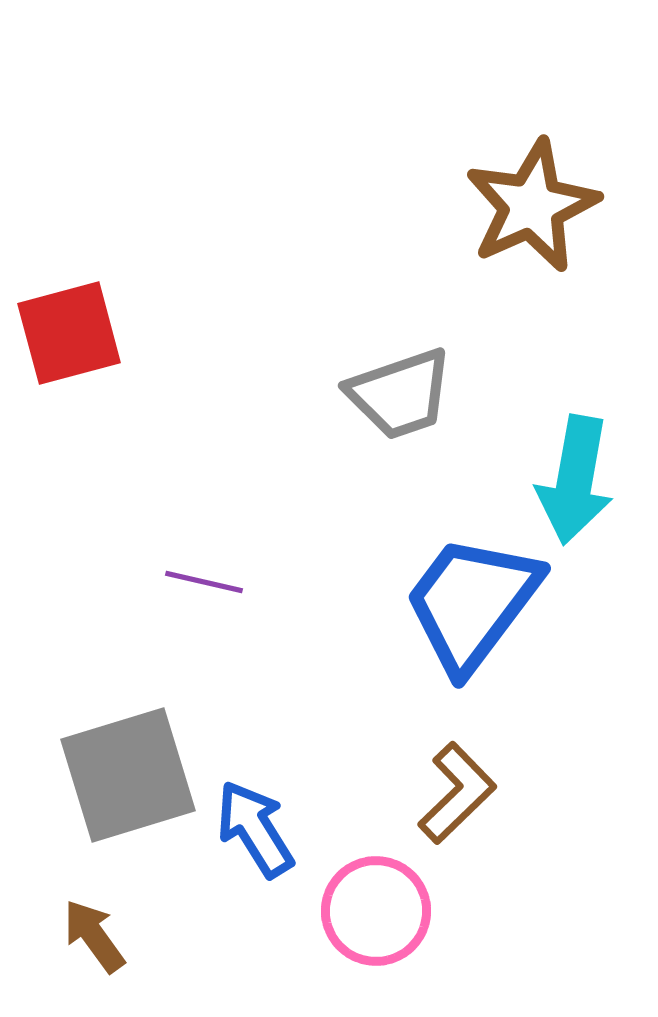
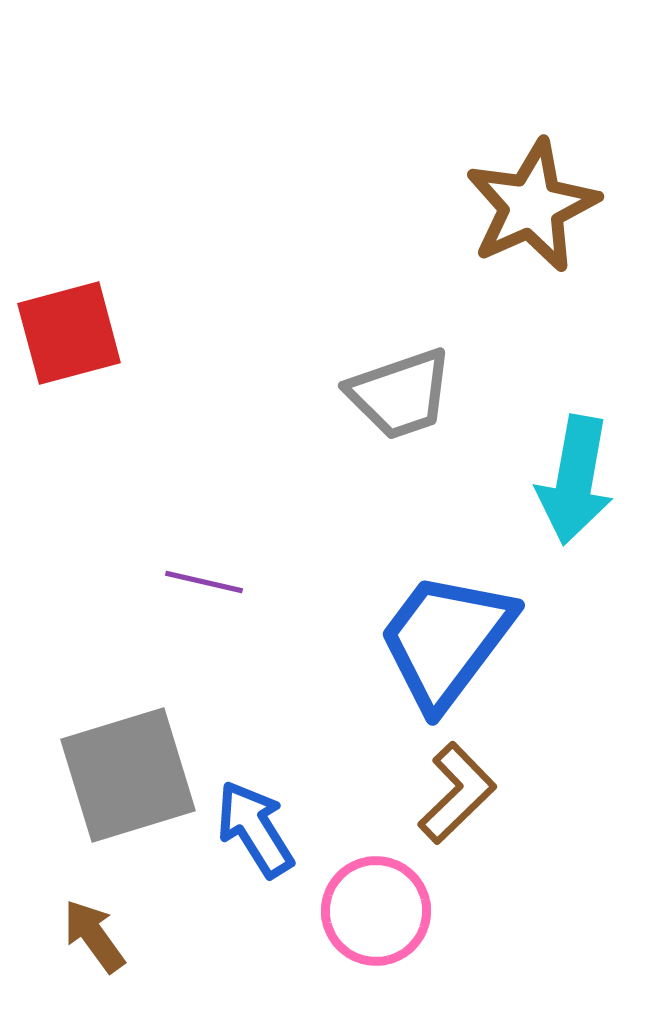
blue trapezoid: moved 26 px left, 37 px down
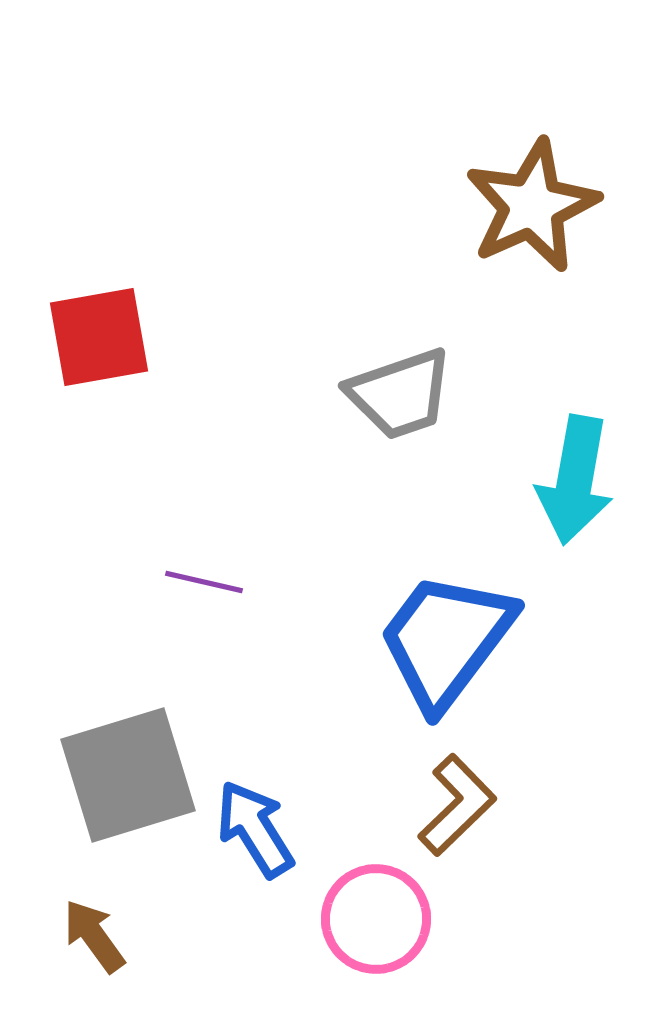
red square: moved 30 px right, 4 px down; rotated 5 degrees clockwise
brown L-shape: moved 12 px down
pink circle: moved 8 px down
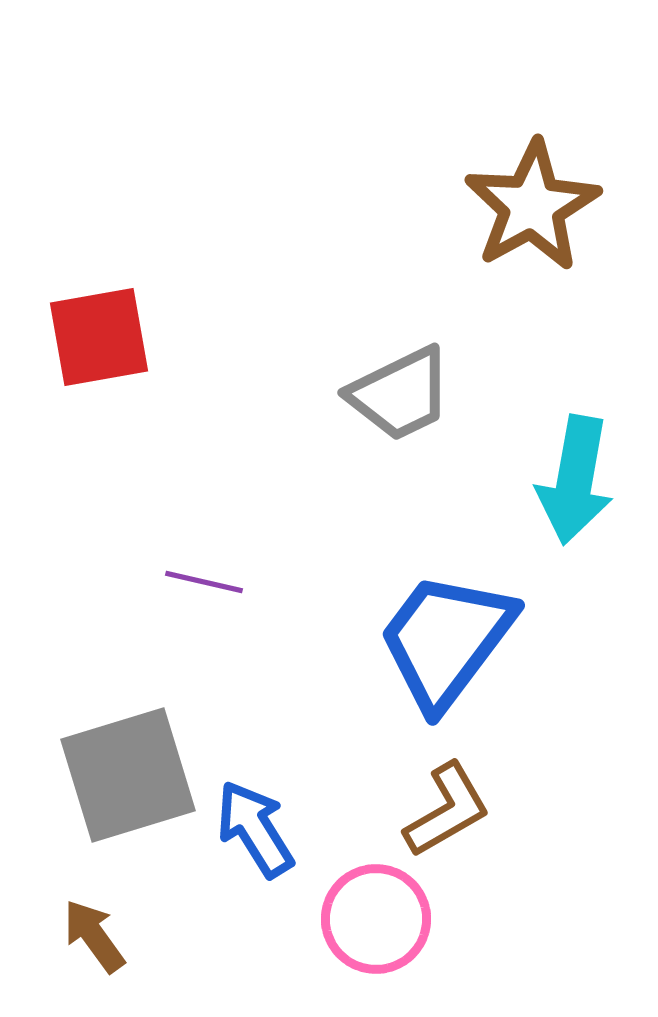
brown star: rotated 5 degrees counterclockwise
gray trapezoid: rotated 7 degrees counterclockwise
brown L-shape: moved 10 px left, 5 px down; rotated 14 degrees clockwise
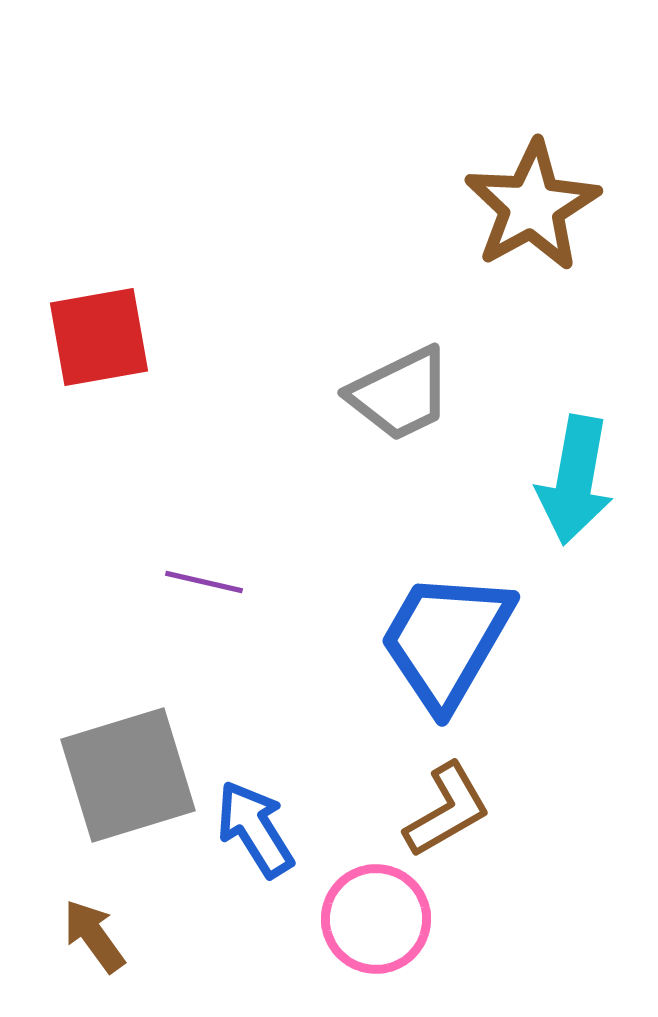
blue trapezoid: rotated 7 degrees counterclockwise
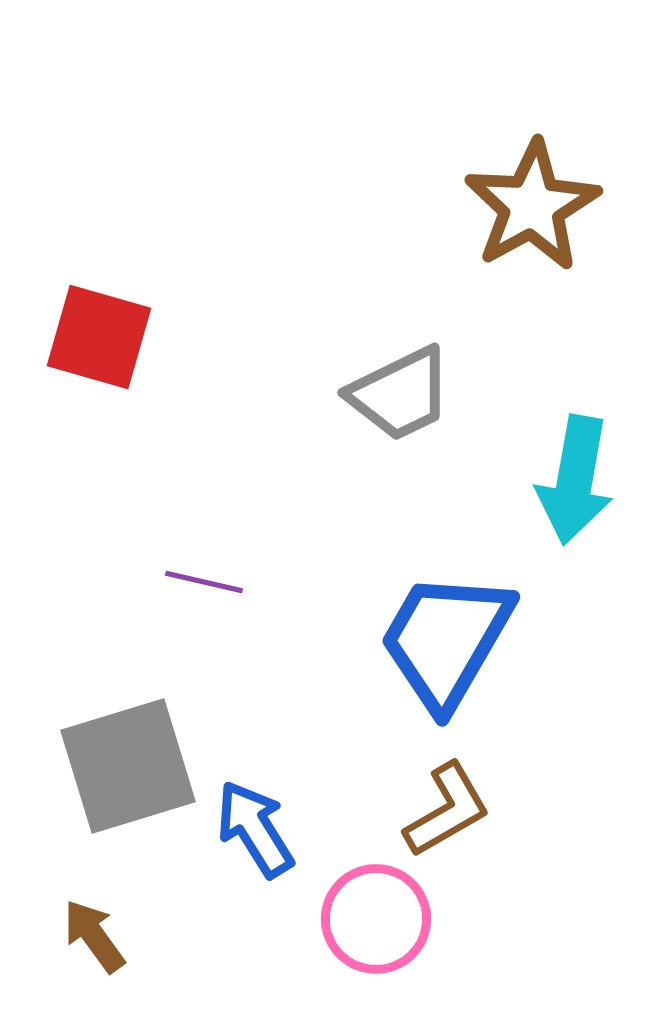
red square: rotated 26 degrees clockwise
gray square: moved 9 px up
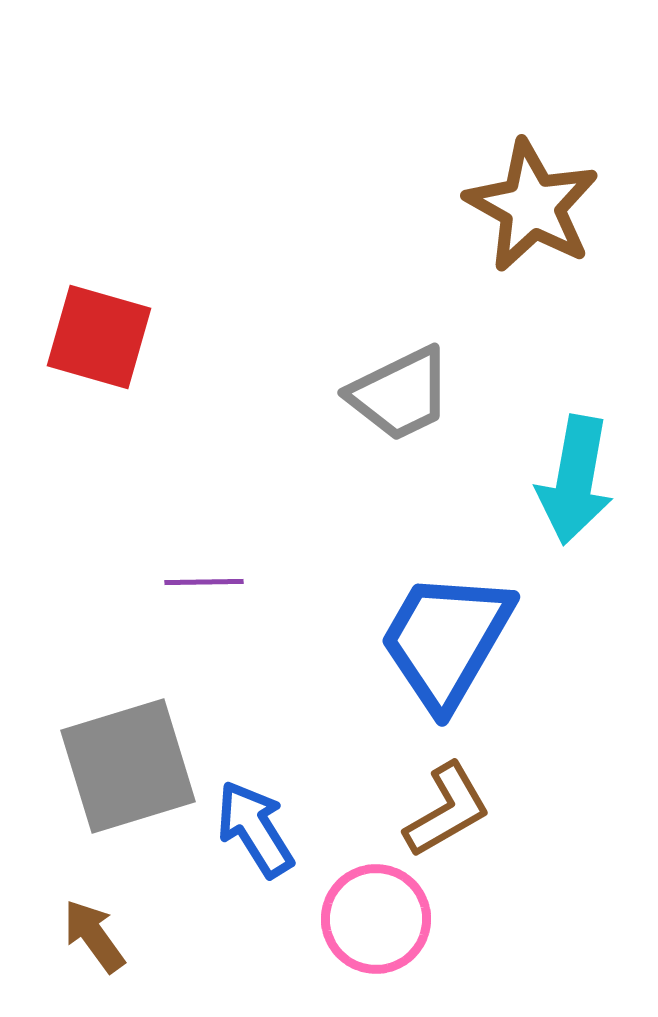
brown star: rotated 14 degrees counterclockwise
purple line: rotated 14 degrees counterclockwise
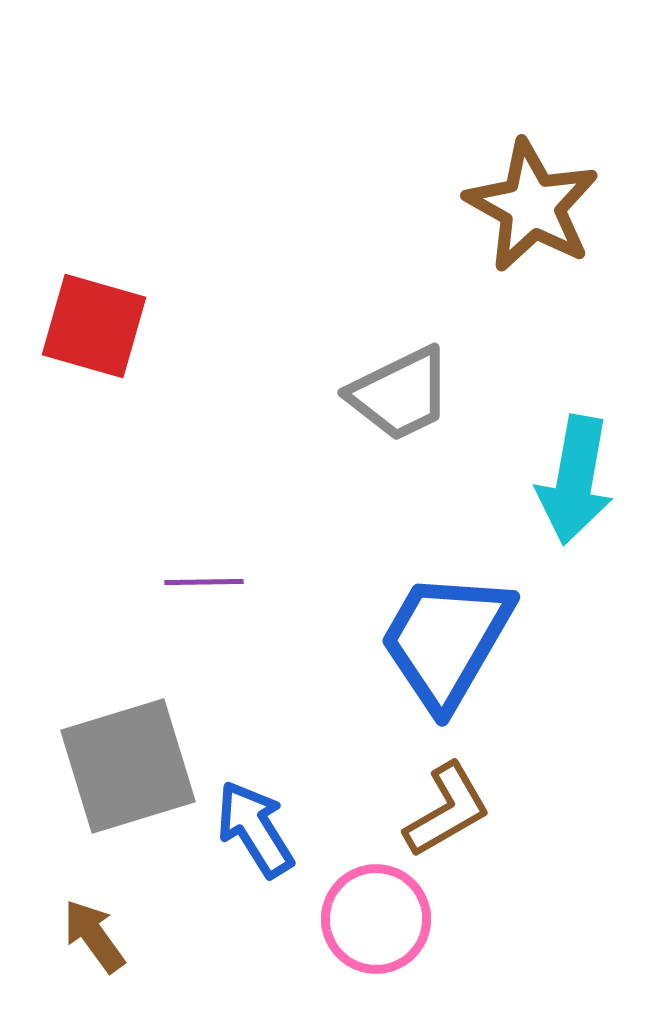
red square: moved 5 px left, 11 px up
